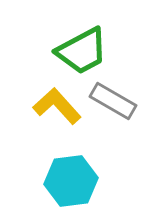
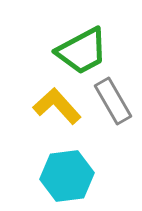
gray rectangle: rotated 30 degrees clockwise
cyan hexagon: moved 4 px left, 5 px up
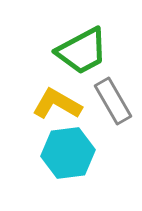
yellow L-shape: moved 2 px up; rotated 18 degrees counterclockwise
cyan hexagon: moved 1 px right, 23 px up
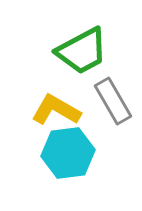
yellow L-shape: moved 1 px left, 6 px down
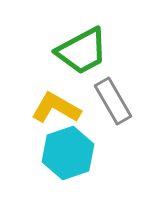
yellow L-shape: moved 2 px up
cyan hexagon: rotated 12 degrees counterclockwise
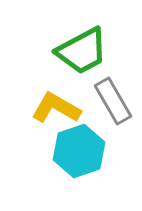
cyan hexagon: moved 11 px right, 2 px up
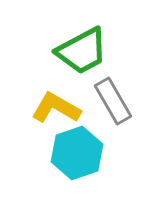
cyan hexagon: moved 2 px left, 2 px down
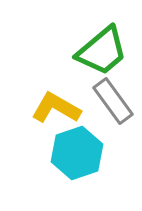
green trapezoid: moved 20 px right; rotated 12 degrees counterclockwise
gray rectangle: rotated 6 degrees counterclockwise
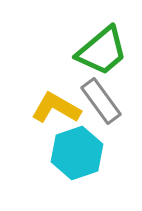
gray rectangle: moved 12 px left
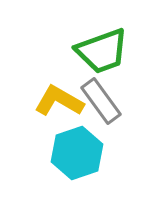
green trapezoid: rotated 20 degrees clockwise
yellow L-shape: moved 3 px right, 7 px up
